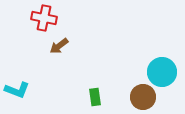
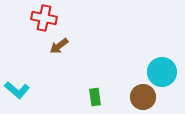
cyan L-shape: rotated 20 degrees clockwise
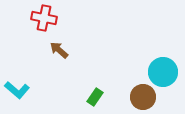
brown arrow: moved 4 px down; rotated 78 degrees clockwise
cyan circle: moved 1 px right
green rectangle: rotated 42 degrees clockwise
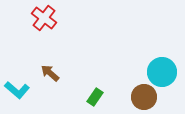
red cross: rotated 25 degrees clockwise
brown arrow: moved 9 px left, 23 px down
cyan circle: moved 1 px left
brown circle: moved 1 px right
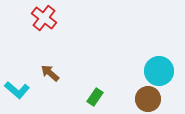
cyan circle: moved 3 px left, 1 px up
brown circle: moved 4 px right, 2 px down
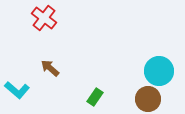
brown arrow: moved 5 px up
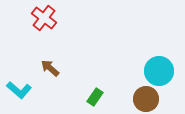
cyan L-shape: moved 2 px right
brown circle: moved 2 px left
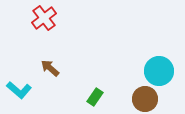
red cross: rotated 15 degrees clockwise
brown circle: moved 1 px left
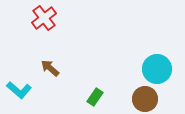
cyan circle: moved 2 px left, 2 px up
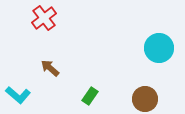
cyan circle: moved 2 px right, 21 px up
cyan L-shape: moved 1 px left, 5 px down
green rectangle: moved 5 px left, 1 px up
